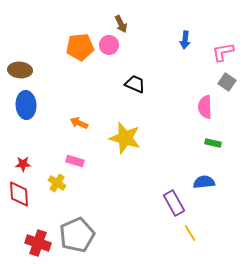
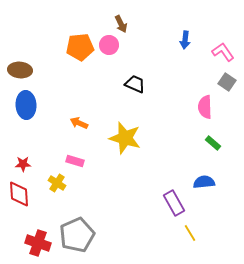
pink L-shape: rotated 65 degrees clockwise
green rectangle: rotated 28 degrees clockwise
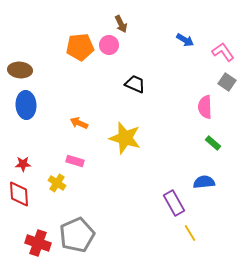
blue arrow: rotated 66 degrees counterclockwise
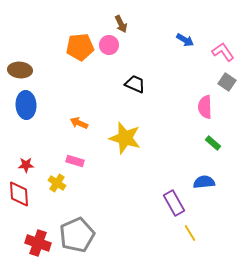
red star: moved 3 px right, 1 px down
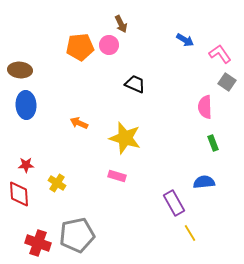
pink L-shape: moved 3 px left, 2 px down
green rectangle: rotated 28 degrees clockwise
pink rectangle: moved 42 px right, 15 px down
gray pentagon: rotated 12 degrees clockwise
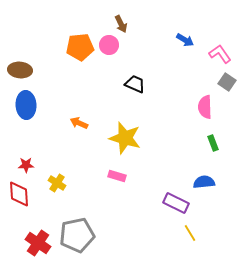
purple rectangle: moved 2 px right; rotated 35 degrees counterclockwise
red cross: rotated 15 degrees clockwise
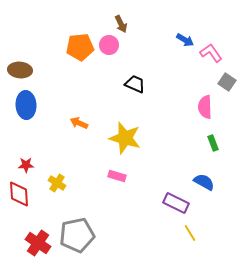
pink L-shape: moved 9 px left, 1 px up
blue semicircle: rotated 35 degrees clockwise
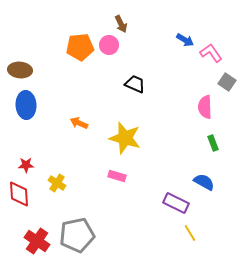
red cross: moved 1 px left, 2 px up
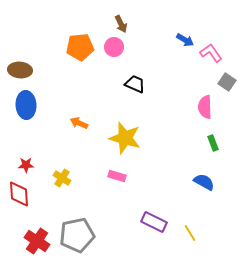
pink circle: moved 5 px right, 2 px down
yellow cross: moved 5 px right, 5 px up
purple rectangle: moved 22 px left, 19 px down
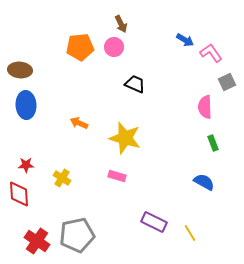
gray square: rotated 30 degrees clockwise
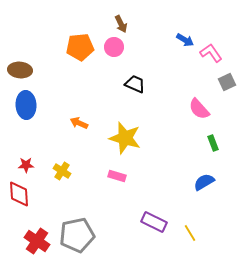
pink semicircle: moved 6 px left, 2 px down; rotated 40 degrees counterclockwise
yellow cross: moved 7 px up
blue semicircle: rotated 60 degrees counterclockwise
